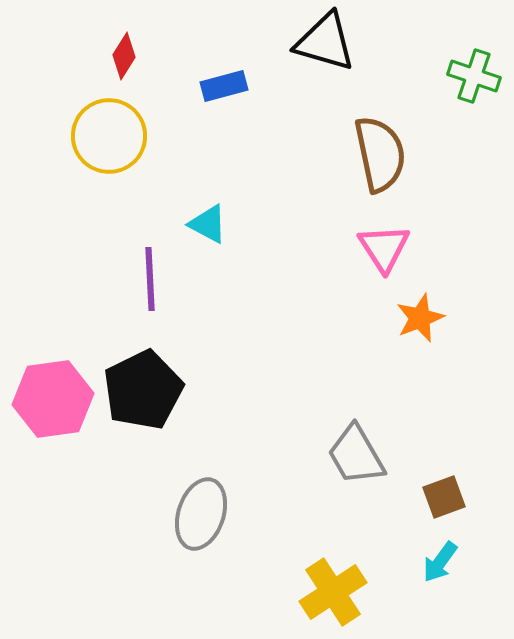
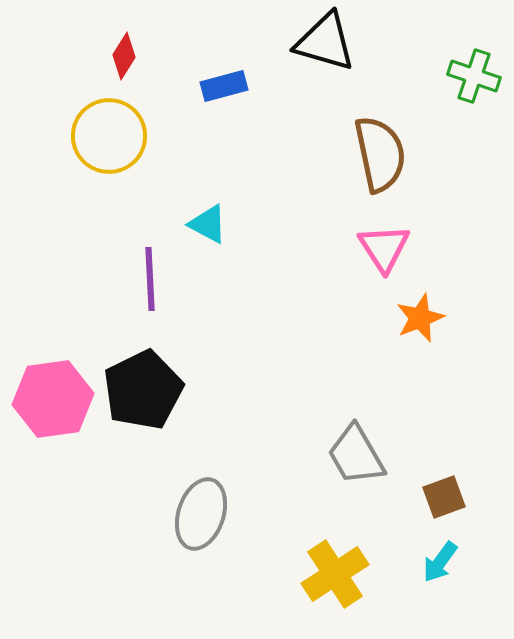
yellow cross: moved 2 px right, 18 px up
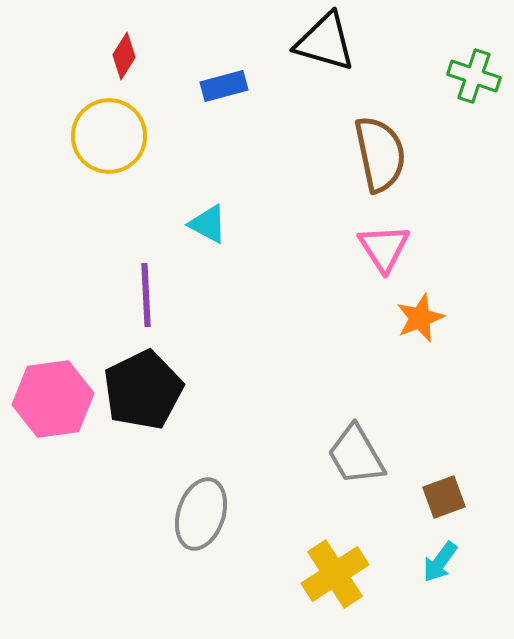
purple line: moved 4 px left, 16 px down
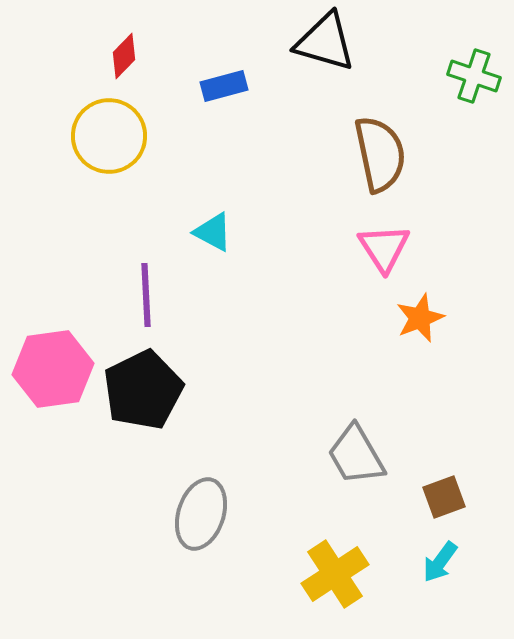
red diamond: rotated 12 degrees clockwise
cyan triangle: moved 5 px right, 8 px down
pink hexagon: moved 30 px up
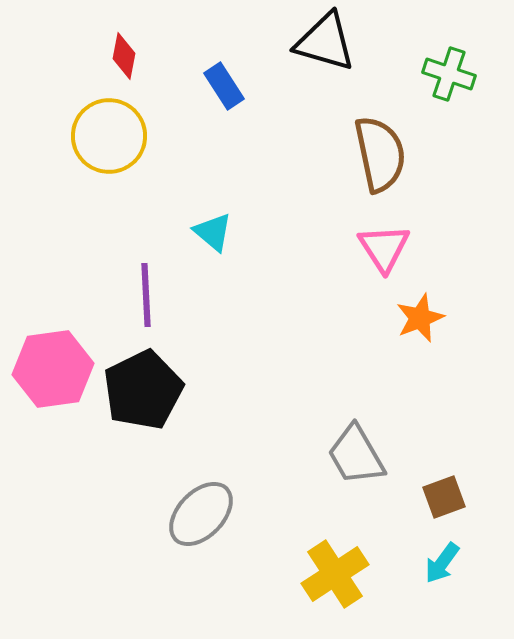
red diamond: rotated 33 degrees counterclockwise
green cross: moved 25 px left, 2 px up
blue rectangle: rotated 72 degrees clockwise
cyan triangle: rotated 12 degrees clockwise
gray ellipse: rotated 26 degrees clockwise
cyan arrow: moved 2 px right, 1 px down
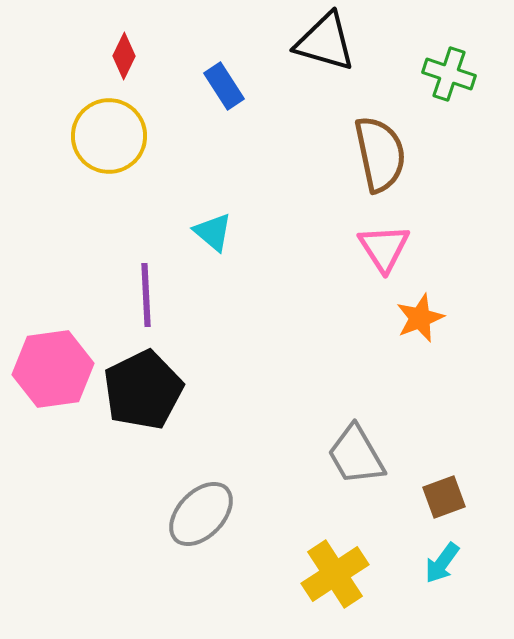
red diamond: rotated 15 degrees clockwise
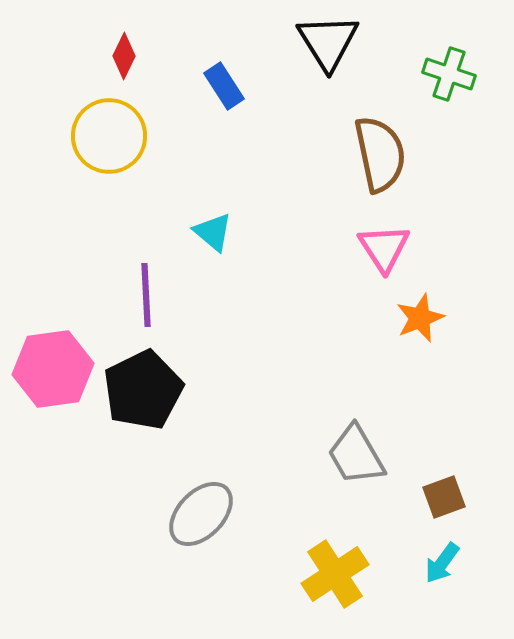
black triangle: moved 3 px right; rotated 42 degrees clockwise
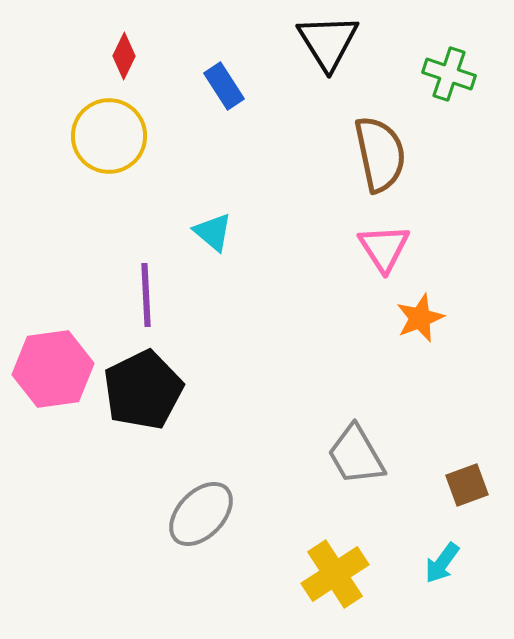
brown square: moved 23 px right, 12 px up
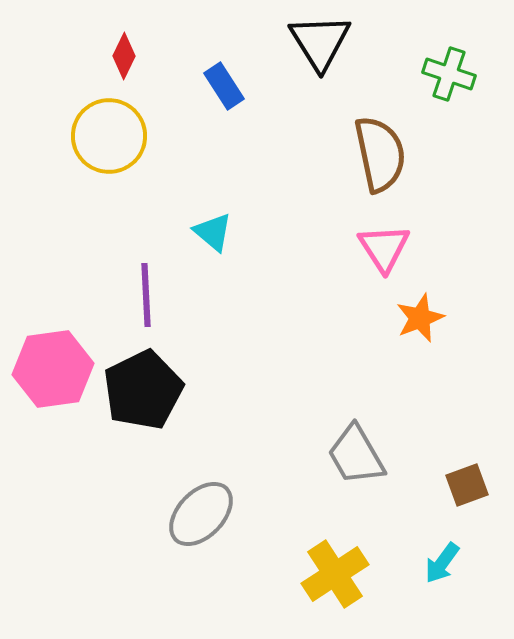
black triangle: moved 8 px left
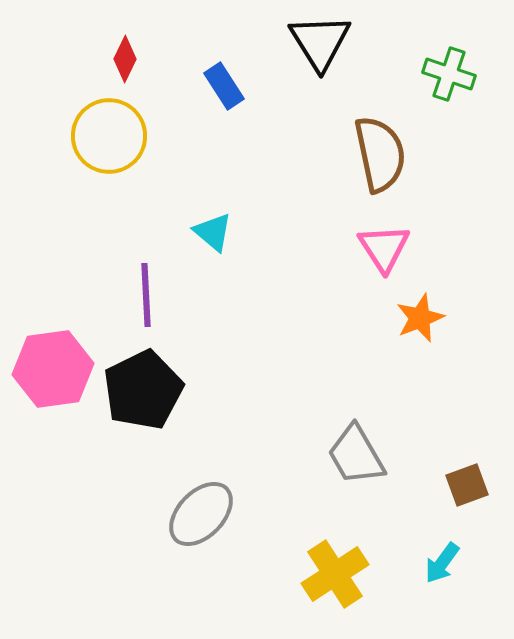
red diamond: moved 1 px right, 3 px down
